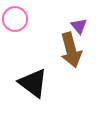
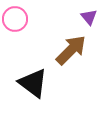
purple triangle: moved 10 px right, 9 px up
brown arrow: rotated 120 degrees counterclockwise
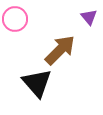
brown arrow: moved 11 px left
black triangle: moved 4 px right; rotated 12 degrees clockwise
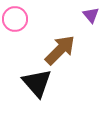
purple triangle: moved 2 px right, 2 px up
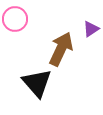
purple triangle: moved 14 px down; rotated 36 degrees clockwise
brown arrow: moved 1 px right, 1 px up; rotated 20 degrees counterclockwise
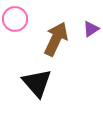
brown arrow: moved 5 px left, 10 px up
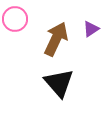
black triangle: moved 22 px right
